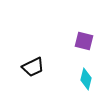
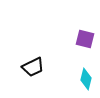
purple square: moved 1 px right, 2 px up
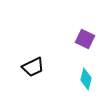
purple square: rotated 12 degrees clockwise
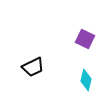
cyan diamond: moved 1 px down
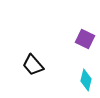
black trapezoid: moved 2 px up; rotated 75 degrees clockwise
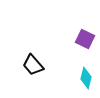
cyan diamond: moved 2 px up
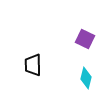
black trapezoid: rotated 40 degrees clockwise
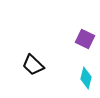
black trapezoid: rotated 45 degrees counterclockwise
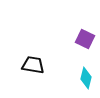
black trapezoid: rotated 145 degrees clockwise
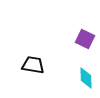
cyan diamond: rotated 15 degrees counterclockwise
